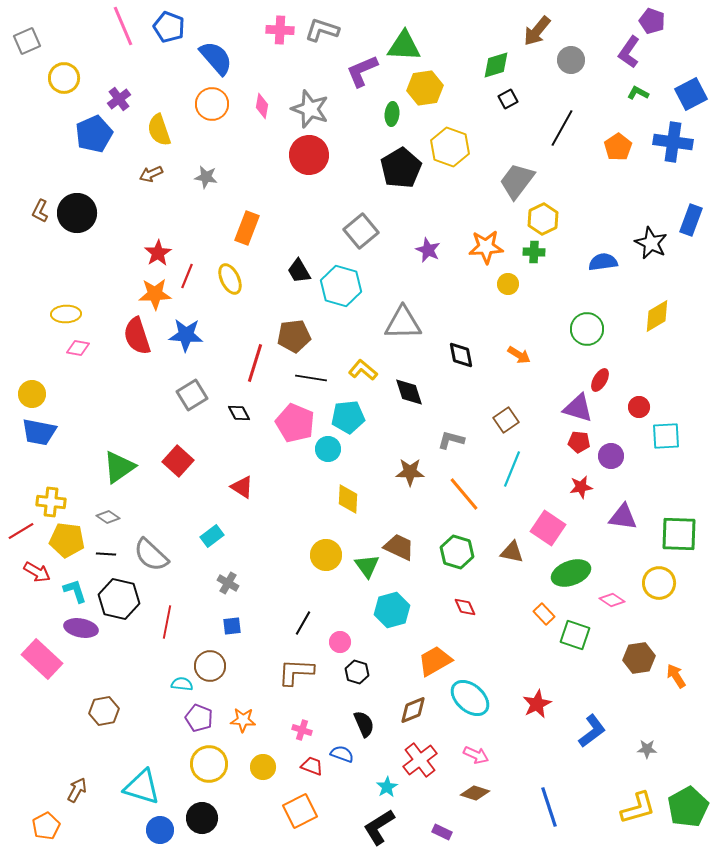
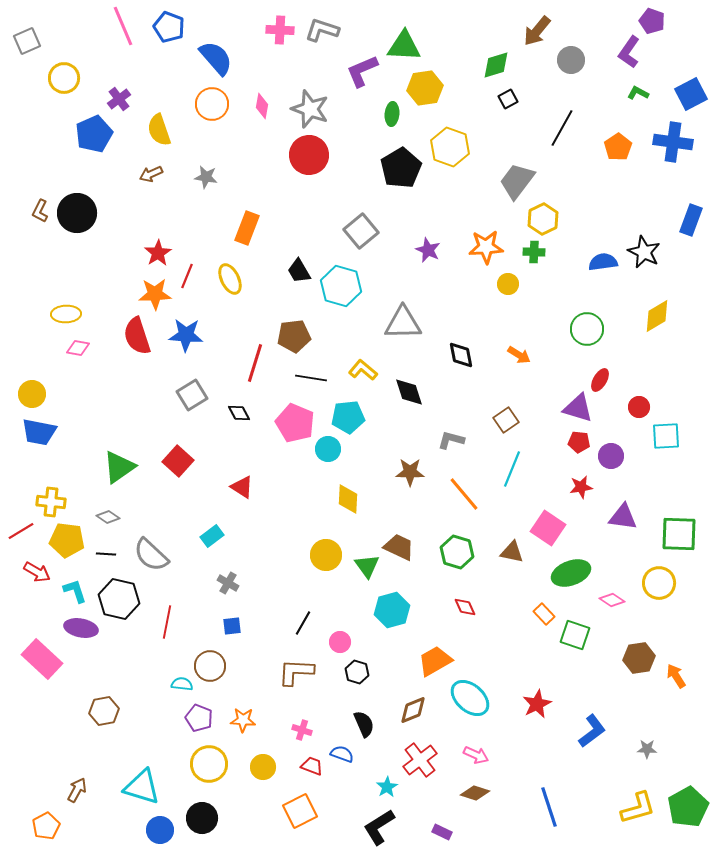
black star at (651, 243): moved 7 px left, 9 px down
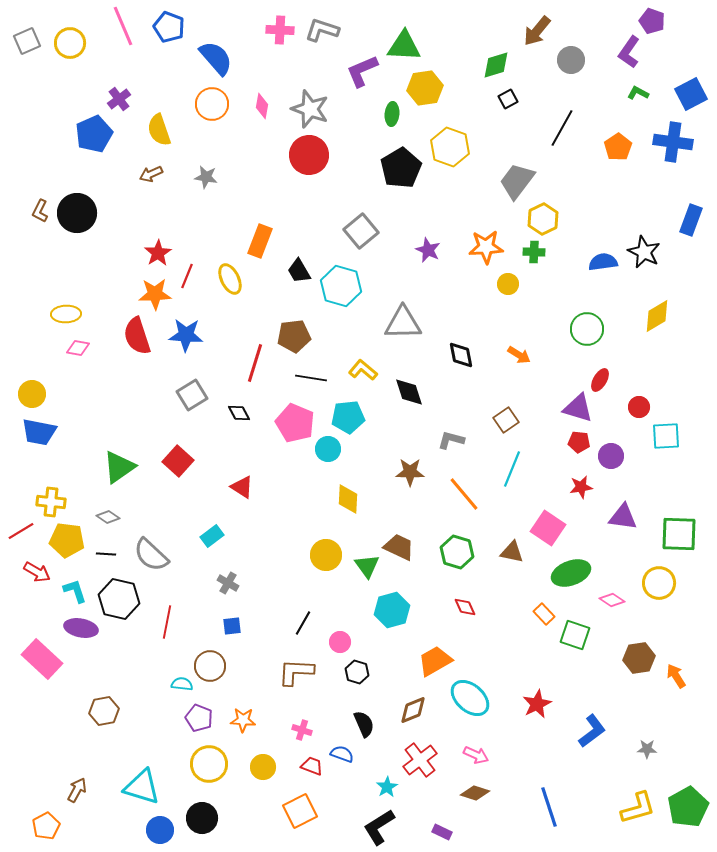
yellow circle at (64, 78): moved 6 px right, 35 px up
orange rectangle at (247, 228): moved 13 px right, 13 px down
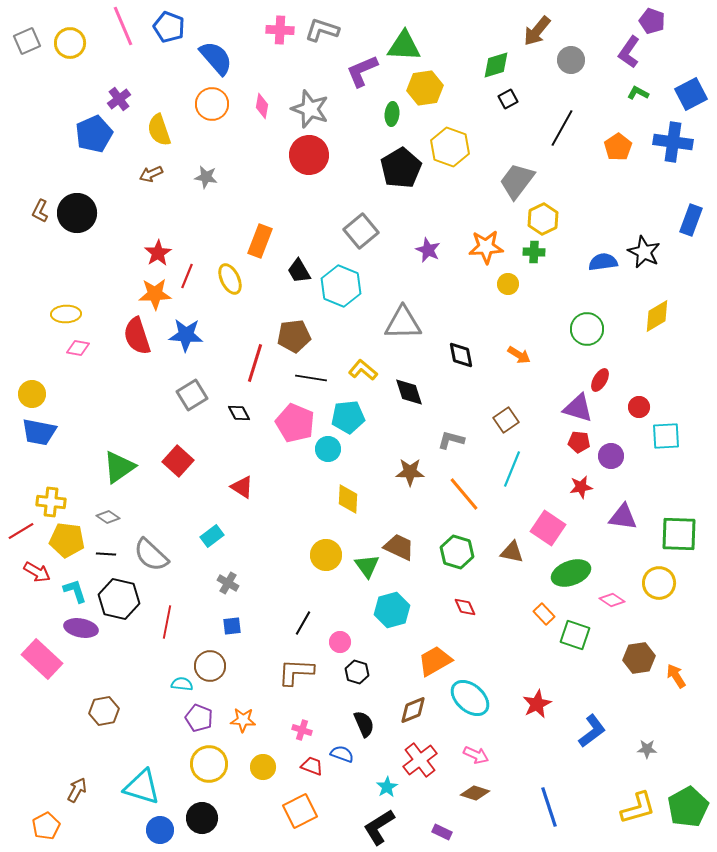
cyan hexagon at (341, 286): rotated 6 degrees clockwise
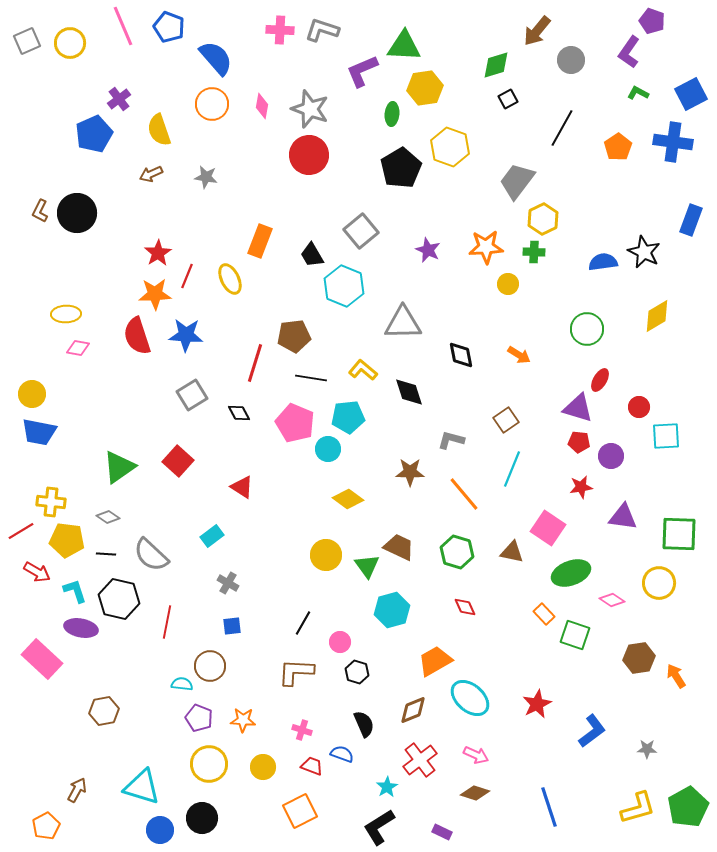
black trapezoid at (299, 271): moved 13 px right, 16 px up
cyan hexagon at (341, 286): moved 3 px right
yellow diamond at (348, 499): rotated 56 degrees counterclockwise
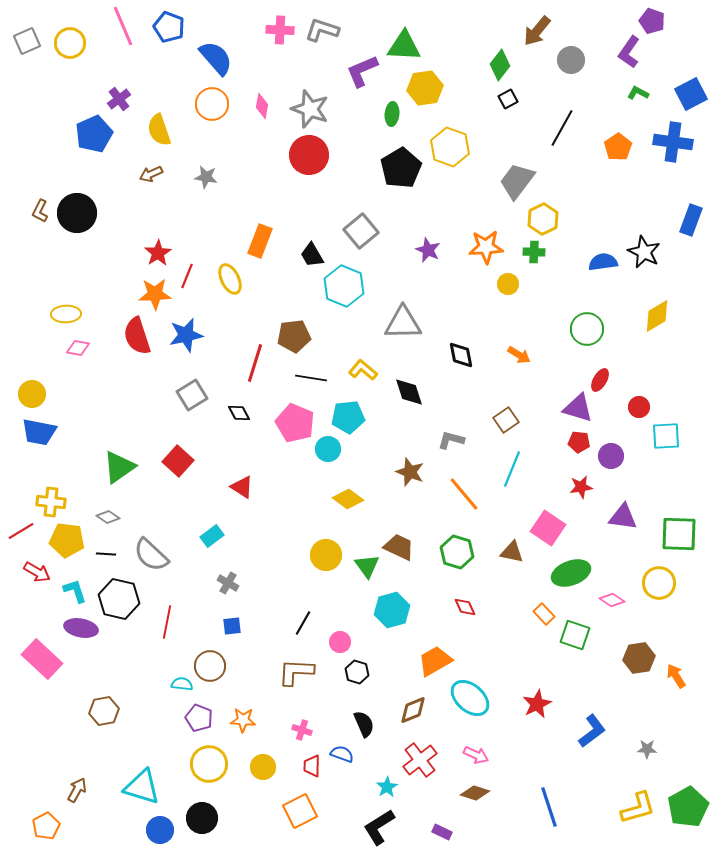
green diamond at (496, 65): moved 4 px right; rotated 36 degrees counterclockwise
blue star at (186, 335): rotated 16 degrees counterclockwise
brown star at (410, 472): rotated 20 degrees clockwise
red trapezoid at (312, 766): rotated 110 degrees counterclockwise
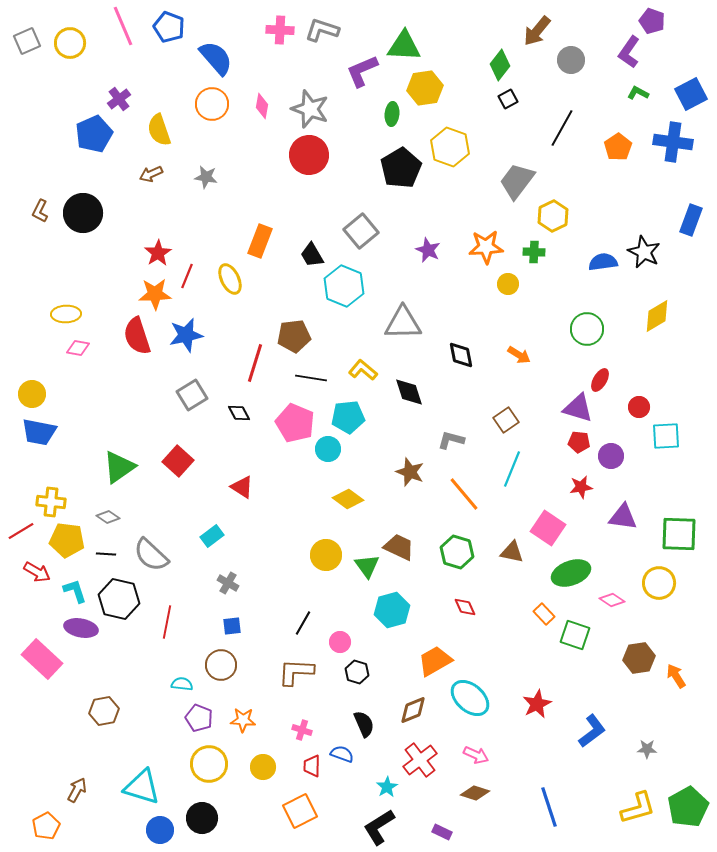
black circle at (77, 213): moved 6 px right
yellow hexagon at (543, 219): moved 10 px right, 3 px up
brown circle at (210, 666): moved 11 px right, 1 px up
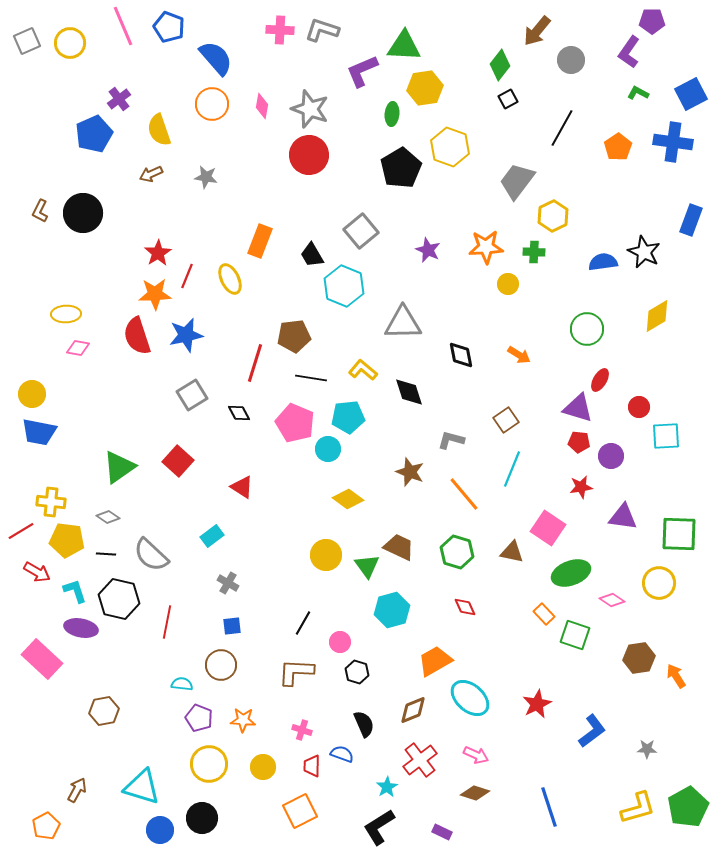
purple pentagon at (652, 21): rotated 20 degrees counterclockwise
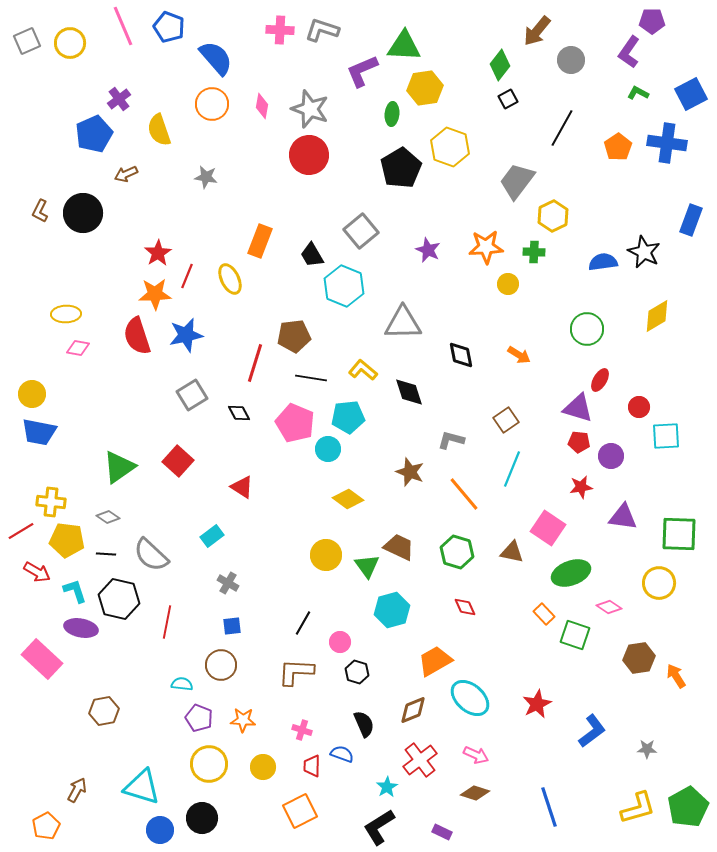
blue cross at (673, 142): moved 6 px left, 1 px down
brown arrow at (151, 174): moved 25 px left
pink diamond at (612, 600): moved 3 px left, 7 px down
